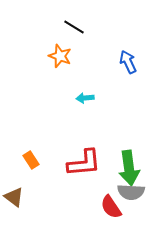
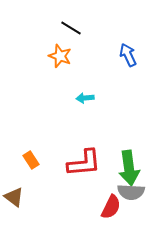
black line: moved 3 px left, 1 px down
blue arrow: moved 7 px up
red semicircle: rotated 120 degrees counterclockwise
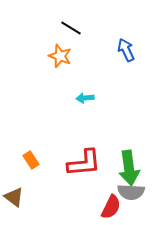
blue arrow: moved 2 px left, 5 px up
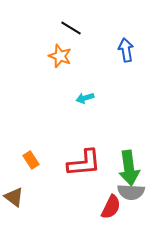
blue arrow: rotated 15 degrees clockwise
cyan arrow: rotated 12 degrees counterclockwise
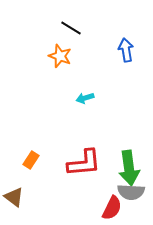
orange rectangle: rotated 66 degrees clockwise
red semicircle: moved 1 px right, 1 px down
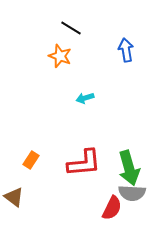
green arrow: rotated 8 degrees counterclockwise
gray semicircle: moved 1 px right, 1 px down
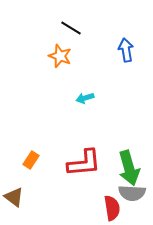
red semicircle: rotated 35 degrees counterclockwise
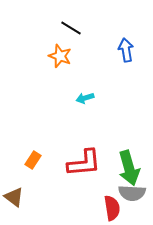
orange rectangle: moved 2 px right
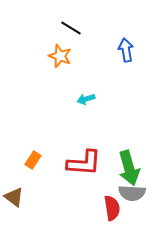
cyan arrow: moved 1 px right, 1 px down
red L-shape: rotated 9 degrees clockwise
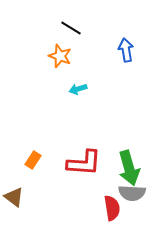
cyan arrow: moved 8 px left, 10 px up
